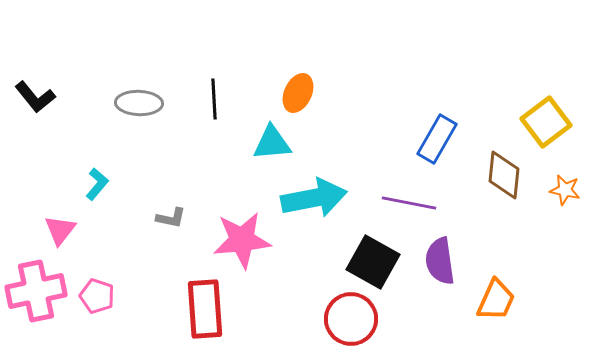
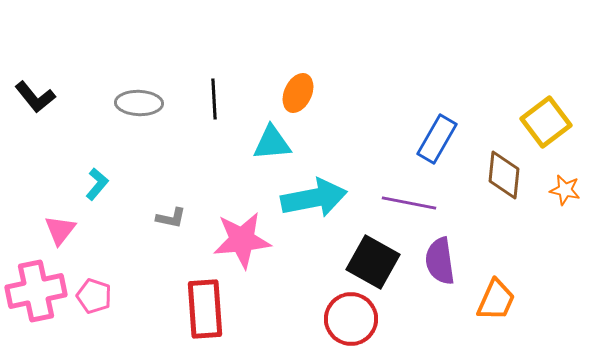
pink pentagon: moved 3 px left
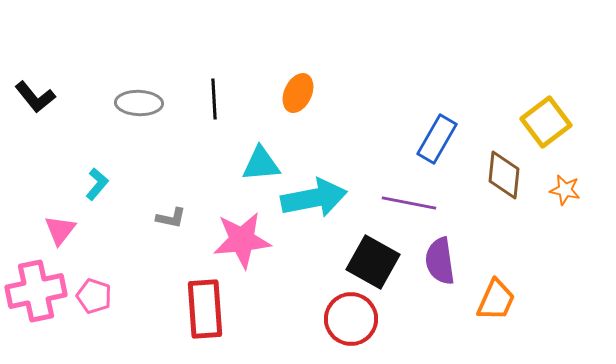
cyan triangle: moved 11 px left, 21 px down
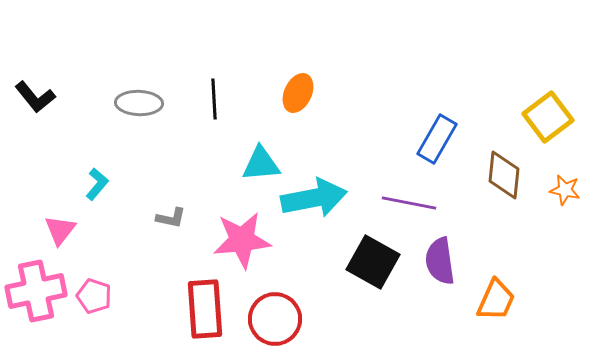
yellow square: moved 2 px right, 5 px up
red circle: moved 76 px left
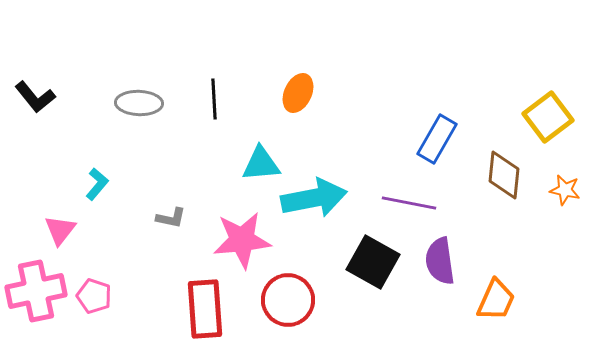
red circle: moved 13 px right, 19 px up
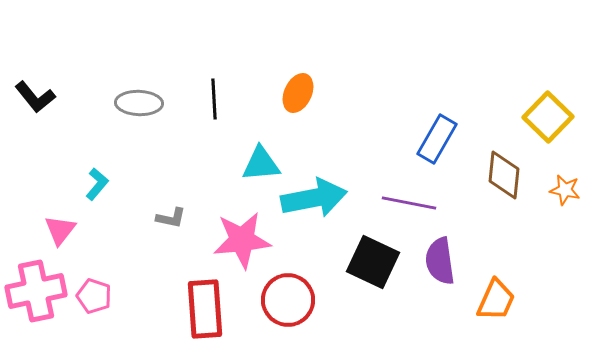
yellow square: rotated 9 degrees counterclockwise
black square: rotated 4 degrees counterclockwise
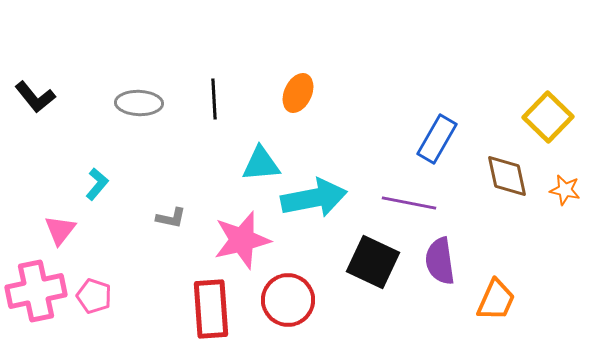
brown diamond: moved 3 px right, 1 px down; rotated 18 degrees counterclockwise
pink star: rotated 8 degrees counterclockwise
red rectangle: moved 6 px right
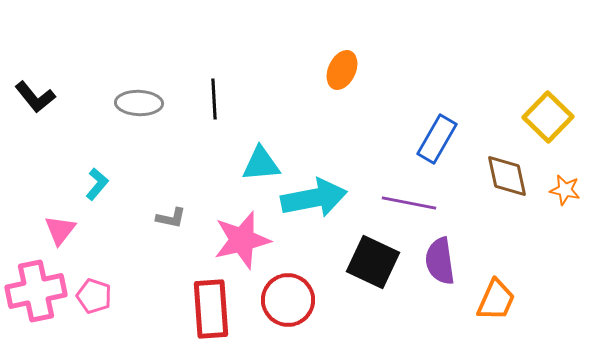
orange ellipse: moved 44 px right, 23 px up
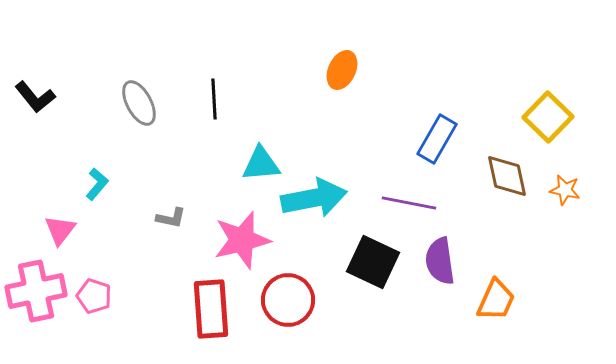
gray ellipse: rotated 60 degrees clockwise
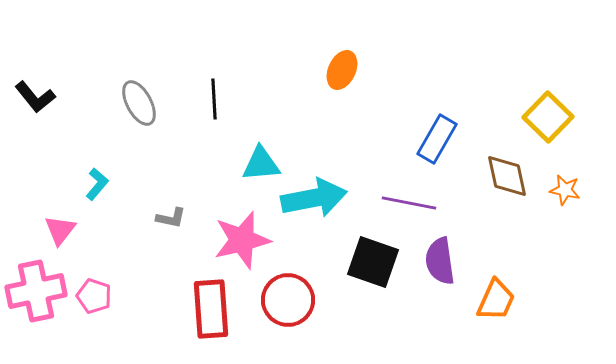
black square: rotated 6 degrees counterclockwise
